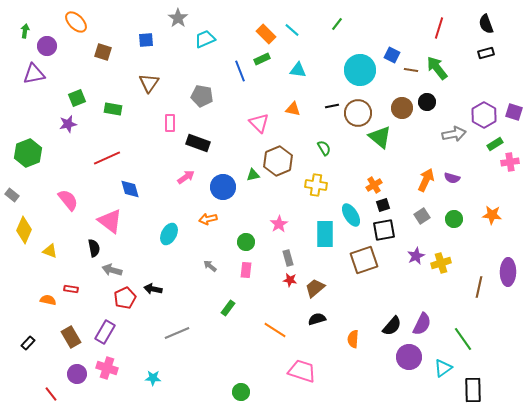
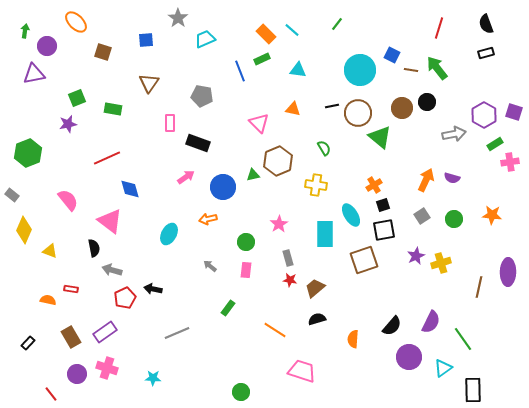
purple semicircle at (422, 324): moved 9 px right, 2 px up
purple rectangle at (105, 332): rotated 25 degrees clockwise
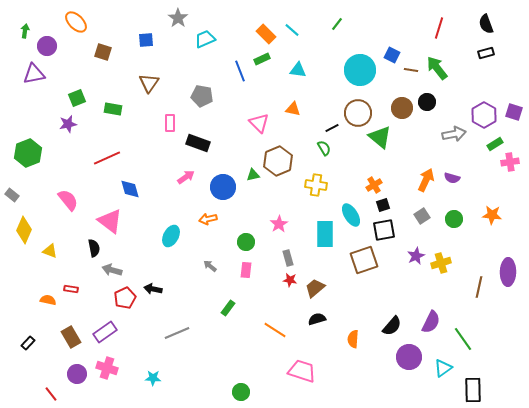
black line at (332, 106): moved 22 px down; rotated 16 degrees counterclockwise
cyan ellipse at (169, 234): moved 2 px right, 2 px down
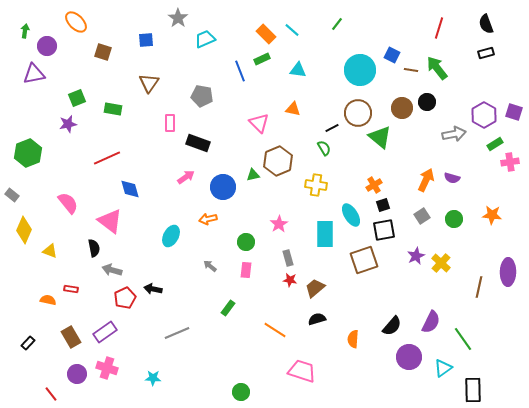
pink semicircle at (68, 200): moved 3 px down
yellow cross at (441, 263): rotated 30 degrees counterclockwise
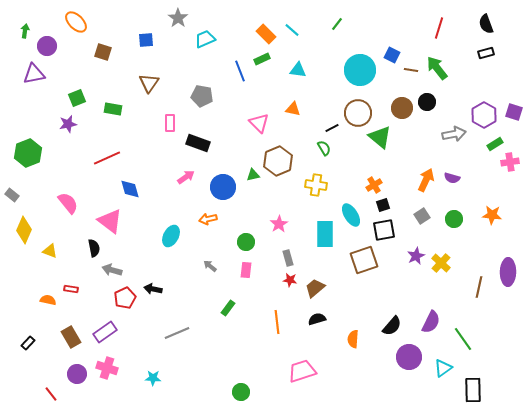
orange line at (275, 330): moved 2 px right, 8 px up; rotated 50 degrees clockwise
pink trapezoid at (302, 371): rotated 36 degrees counterclockwise
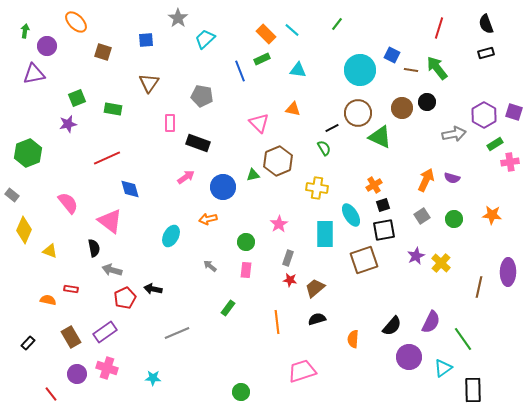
cyan trapezoid at (205, 39): rotated 20 degrees counterclockwise
green triangle at (380, 137): rotated 15 degrees counterclockwise
yellow cross at (316, 185): moved 1 px right, 3 px down
gray rectangle at (288, 258): rotated 35 degrees clockwise
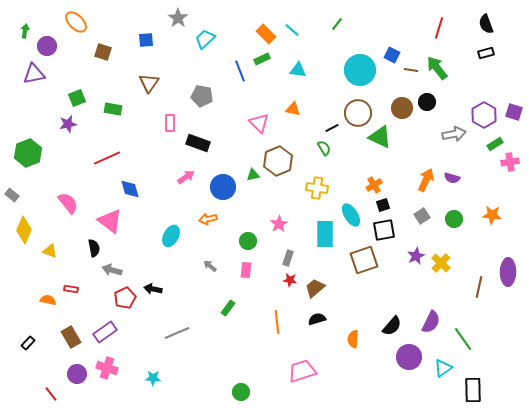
green circle at (246, 242): moved 2 px right, 1 px up
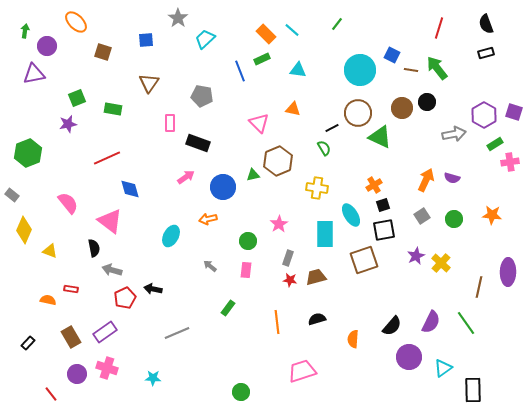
brown trapezoid at (315, 288): moved 1 px right, 11 px up; rotated 25 degrees clockwise
green line at (463, 339): moved 3 px right, 16 px up
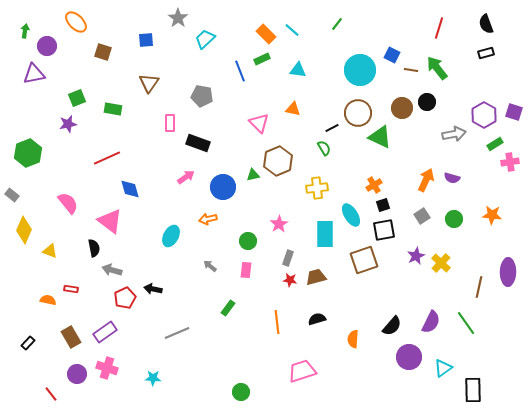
yellow cross at (317, 188): rotated 15 degrees counterclockwise
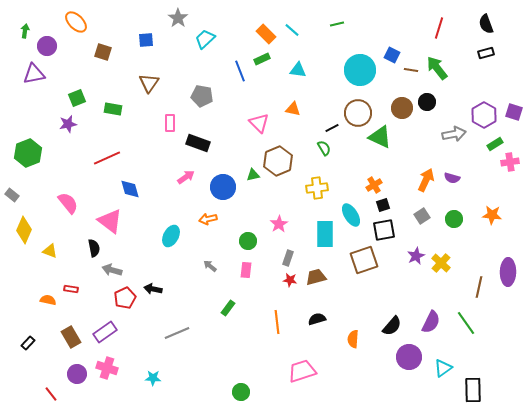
green line at (337, 24): rotated 40 degrees clockwise
